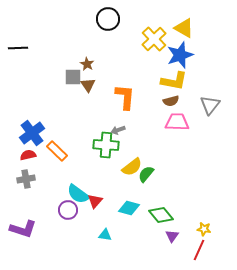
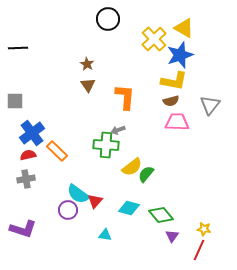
gray square: moved 58 px left, 24 px down
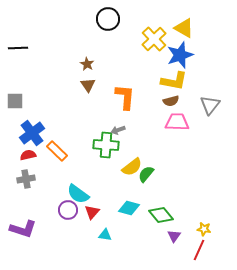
red triangle: moved 3 px left, 11 px down
purple triangle: moved 2 px right
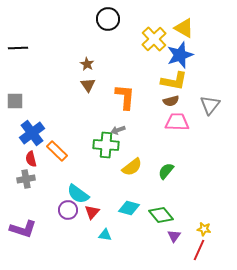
red semicircle: moved 3 px right, 4 px down; rotated 91 degrees counterclockwise
green semicircle: moved 20 px right, 3 px up
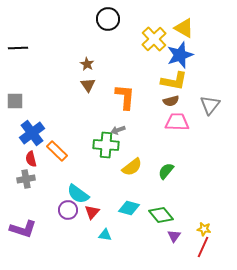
red line: moved 4 px right, 3 px up
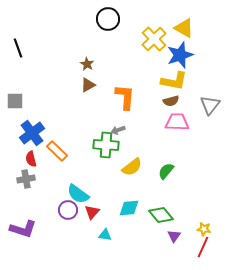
black line: rotated 72 degrees clockwise
brown triangle: rotated 35 degrees clockwise
cyan diamond: rotated 20 degrees counterclockwise
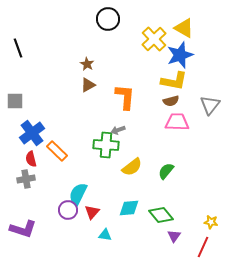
cyan semicircle: rotated 80 degrees clockwise
yellow star: moved 7 px right, 7 px up
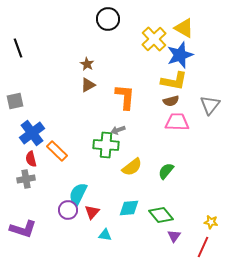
gray square: rotated 12 degrees counterclockwise
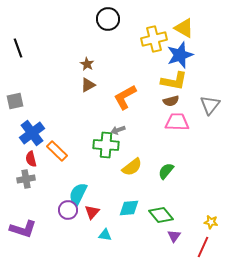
yellow cross: rotated 30 degrees clockwise
orange L-shape: rotated 124 degrees counterclockwise
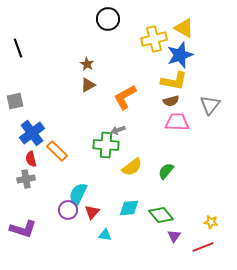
red line: rotated 45 degrees clockwise
